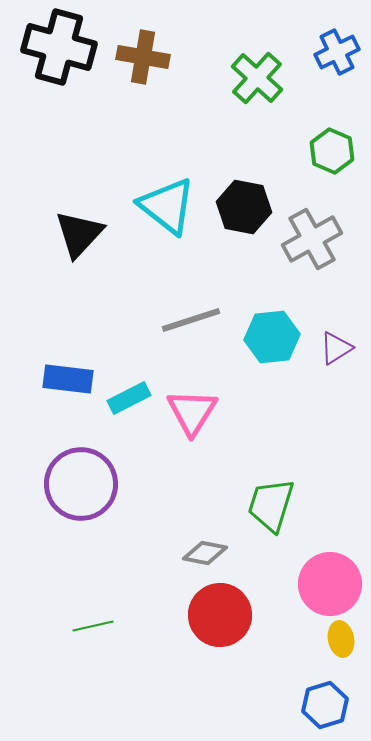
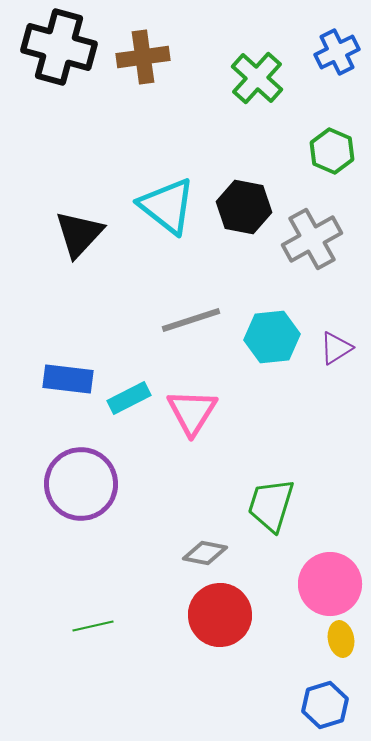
brown cross: rotated 18 degrees counterclockwise
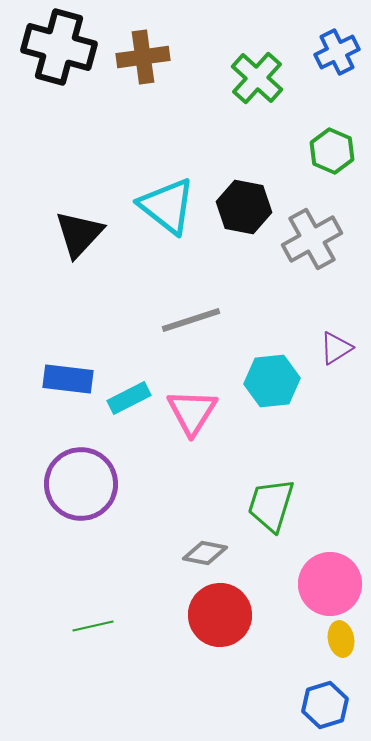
cyan hexagon: moved 44 px down
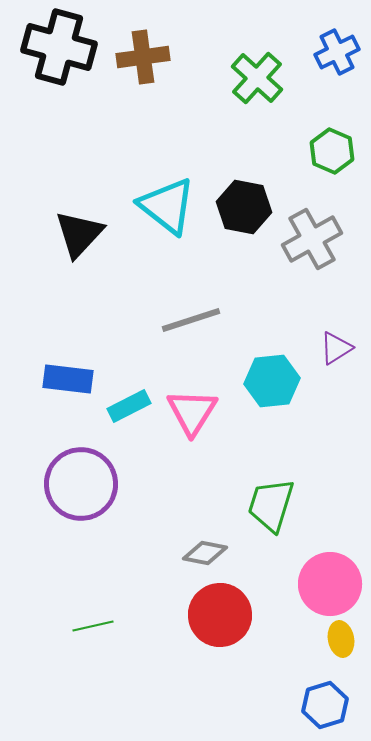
cyan rectangle: moved 8 px down
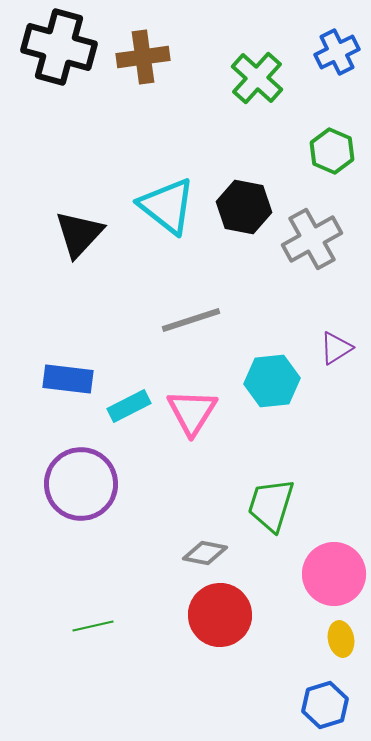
pink circle: moved 4 px right, 10 px up
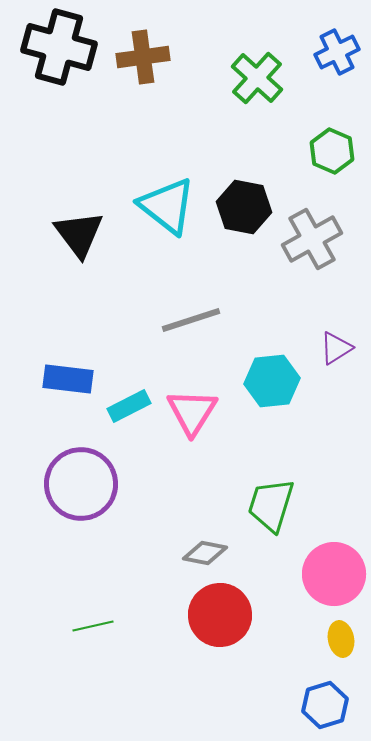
black triangle: rotated 20 degrees counterclockwise
